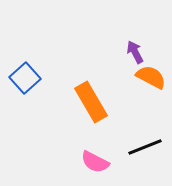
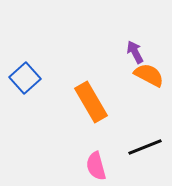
orange semicircle: moved 2 px left, 2 px up
pink semicircle: moved 1 px right, 4 px down; rotated 48 degrees clockwise
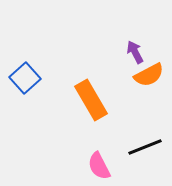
orange semicircle: rotated 124 degrees clockwise
orange rectangle: moved 2 px up
pink semicircle: moved 3 px right; rotated 12 degrees counterclockwise
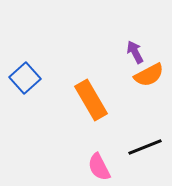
pink semicircle: moved 1 px down
